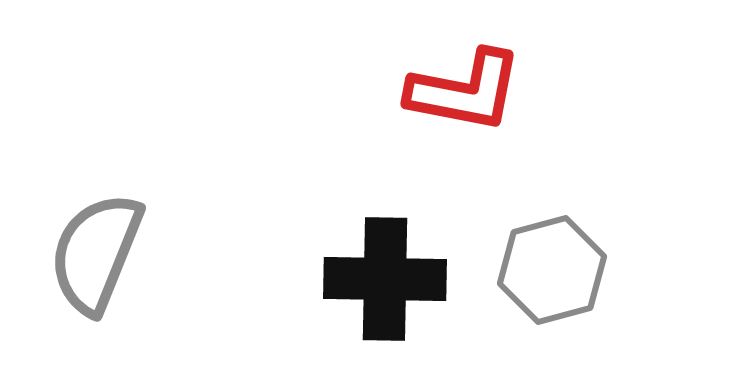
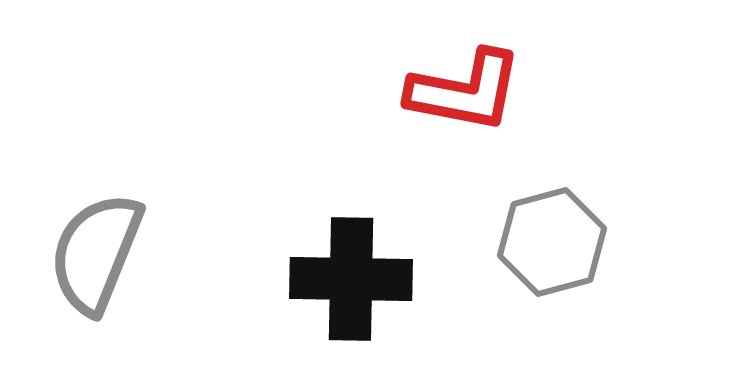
gray hexagon: moved 28 px up
black cross: moved 34 px left
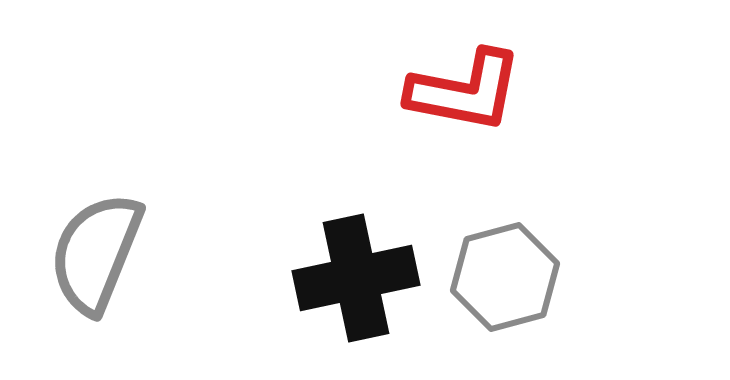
gray hexagon: moved 47 px left, 35 px down
black cross: moved 5 px right, 1 px up; rotated 13 degrees counterclockwise
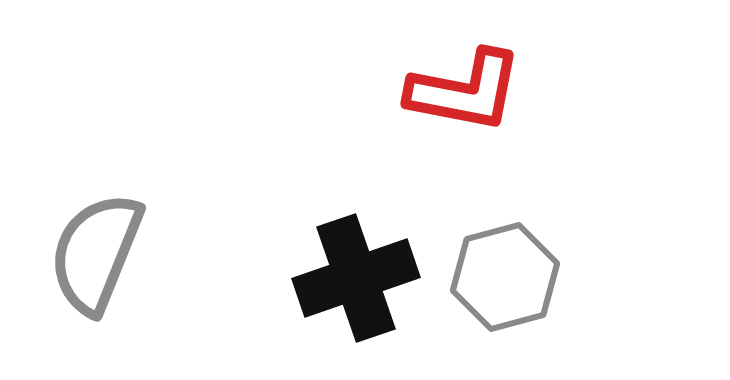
black cross: rotated 7 degrees counterclockwise
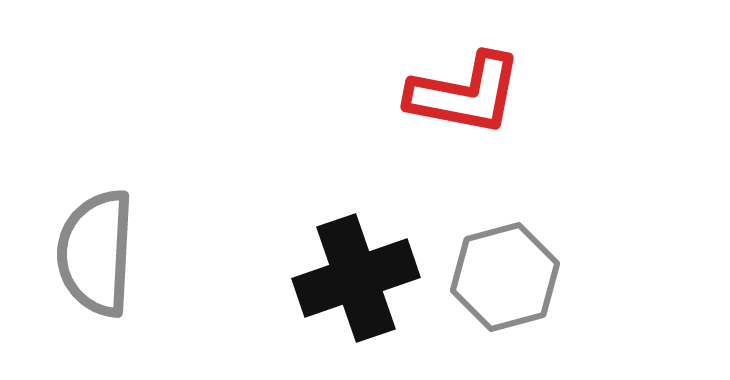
red L-shape: moved 3 px down
gray semicircle: rotated 19 degrees counterclockwise
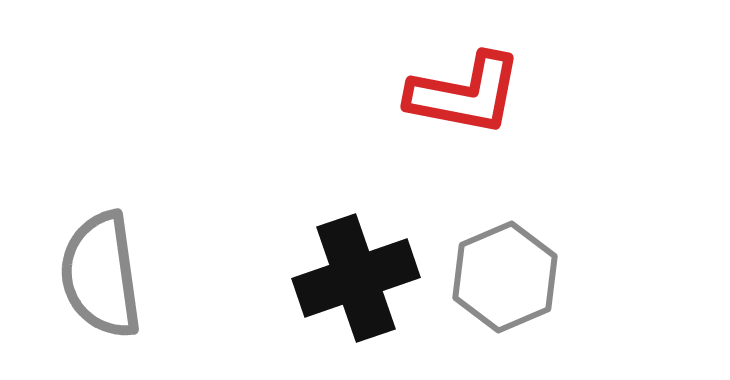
gray semicircle: moved 5 px right, 22 px down; rotated 11 degrees counterclockwise
gray hexagon: rotated 8 degrees counterclockwise
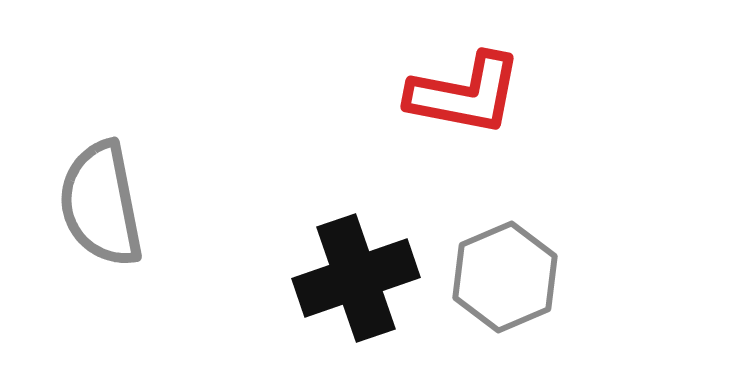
gray semicircle: moved 71 px up; rotated 3 degrees counterclockwise
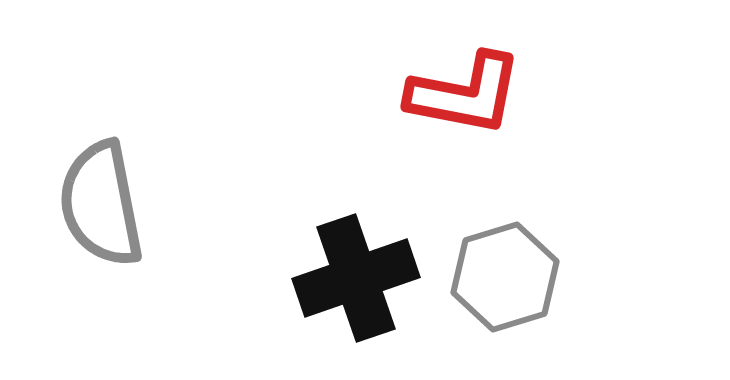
gray hexagon: rotated 6 degrees clockwise
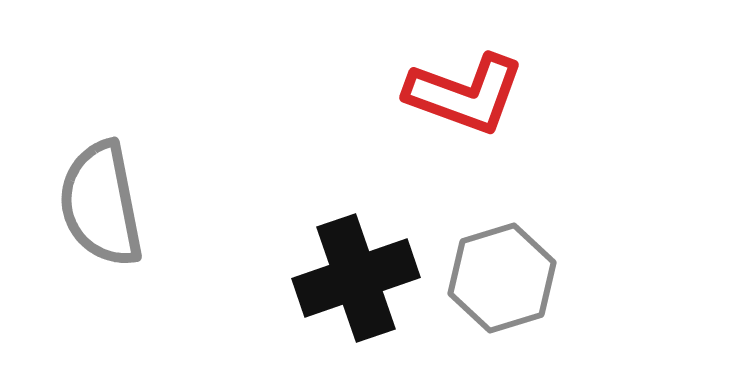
red L-shape: rotated 9 degrees clockwise
gray hexagon: moved 3 px left, 1 px down
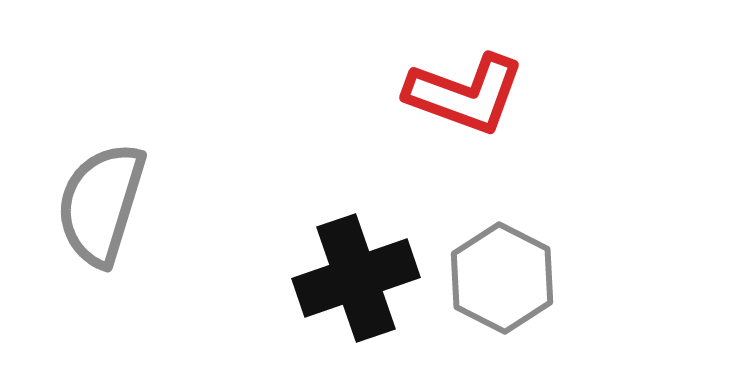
gray semicircle: rotated 28 degrees clockwise
gray hexagon: rotated 16 degrees counterclockwise
